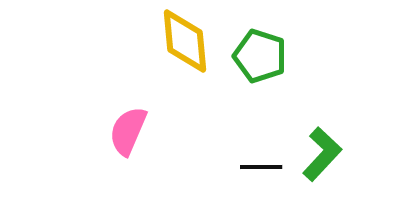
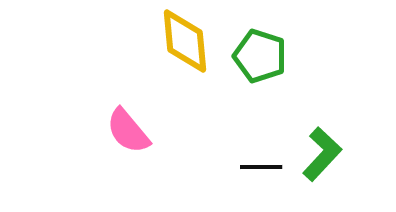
pink semicircle: rotated 63 degrees counterclockwise
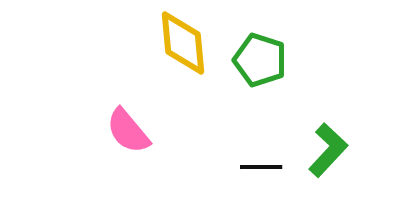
yellow diamond: moved 2 px left, 2 px down
green pentagon: moved 4 px down
green L-shape: moved 6 px right, 4 px up
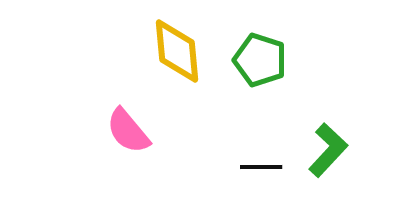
yellow diamond: moved 6 px left, 8 px down
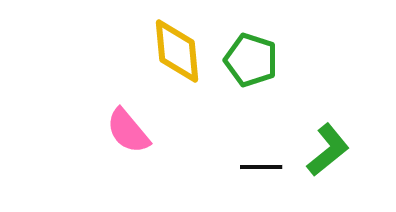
green pentagon: moved 9 px left
green L-shape: rotated 8 degrees clockwise
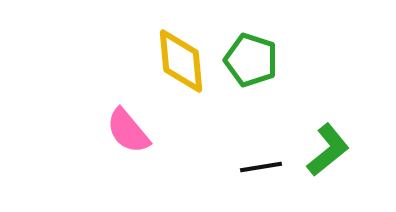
yellow diamond: moved 4 px right, 10 px down
black line: rotated 9 degrees counterclockwise
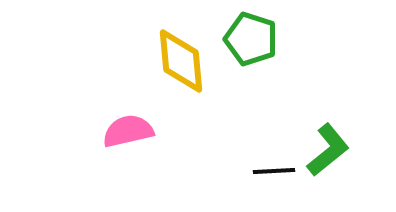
green pentagon: moved 21 px up
pink semicircle: rotated 117 degrees clockwise
black line: moved 13 px right, 4 px down; rotated 6 degrees clockwise
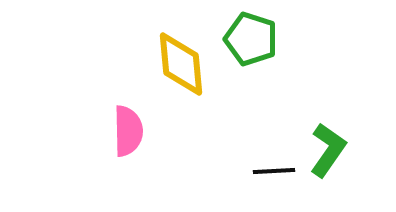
yellow diamond: moved 3 px down
pink semicircle: rotated 102 degrees clockwise
green L-shape: rotated 16 degrees counterclockwise
